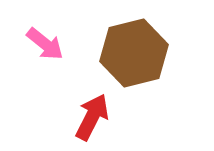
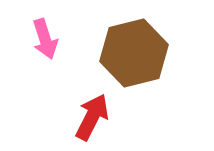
pink arrow: moved 5 px up; rotated 33 degrees clockwise
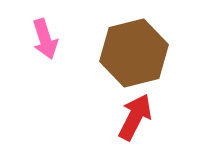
red arrow: moved 43 px right
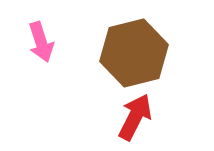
pink arrow: moved 4 px left, 3 px down
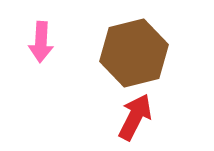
pink arrow: rotated 21 degrees clockwise
